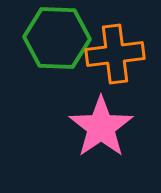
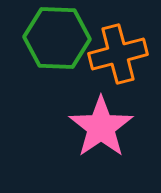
orange cross: moved 3 px right; rotated 8 degrees counterclockwise
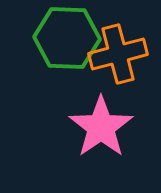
green hexagon: moved 10 px right
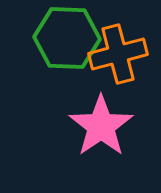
pink star: moved 1 px up
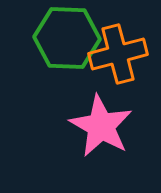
pink star: rotated 8 degrees counterclockwise
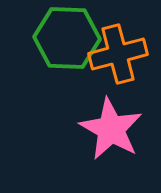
pink star: moved 10 px right, 3 px down
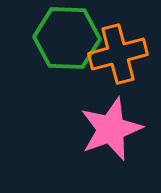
pink star: rotated 22 degrees clockwise
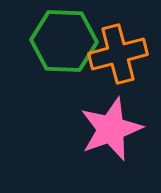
green hexagon: moved 3 px left, 3 px down
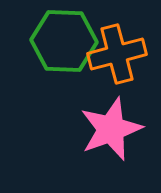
orange cross: moved 1 px left
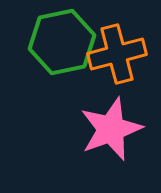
green hexagon: moved 2 px left, 1 px down; rotated 14 degrees counterclockwise
